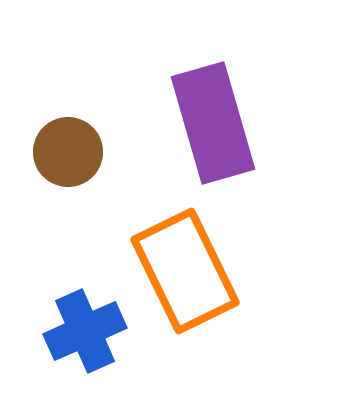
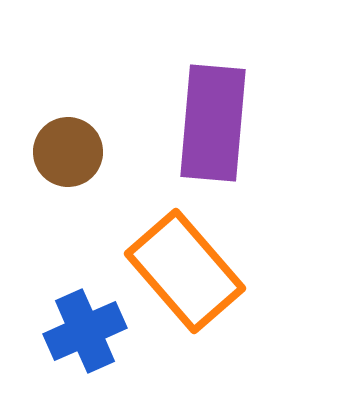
purple rectangle: rotated 21 degrees clockwise
orange rectangle: rotated 15 degrees counterclockwise
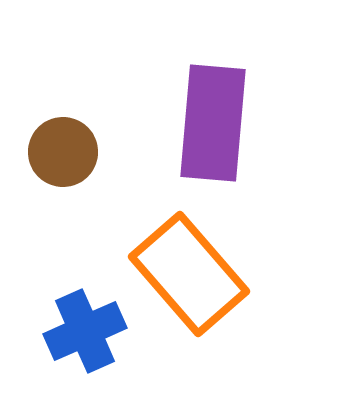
brown circle: moved 5 px left
orange rectangle: moved 4 px right, 3 px down
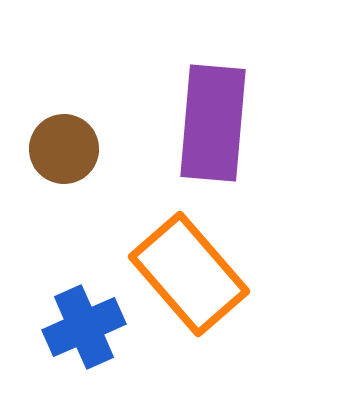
brown circle: moved 1 px right, 3 px up
blue cross: moved 1 px left, 4 px up
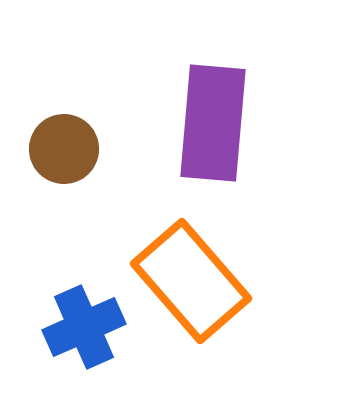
orange rectangle: moved 2 px right, 7 px down
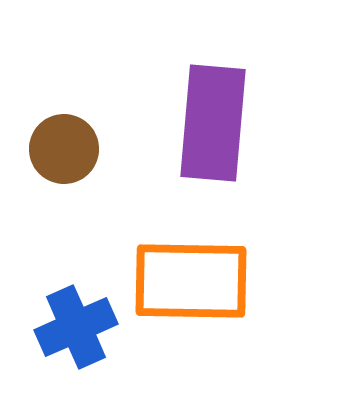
orange rectangle: rotated 48 degrees counterclockwise
blue cross: moved 8 px left
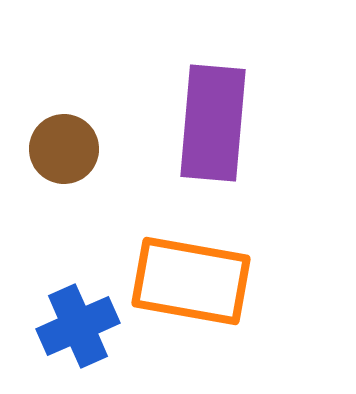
orange rectangle: rotated 9 degrees clockwise
blue cross: moved 2 px right, 1 px up
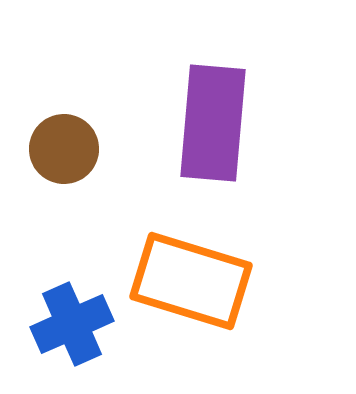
orange rectangle: rotated 7 degrees clockwise
blue cross: moved 6 px left, 2 px up
